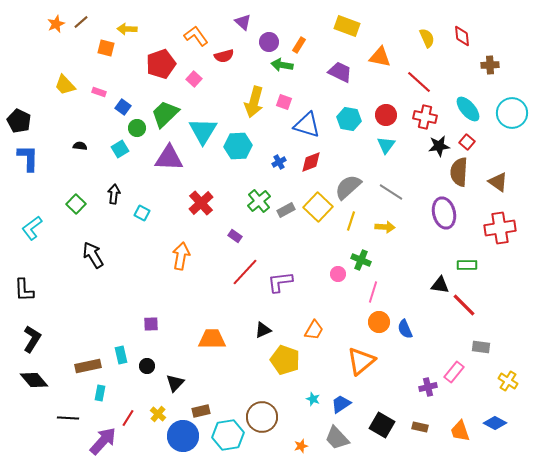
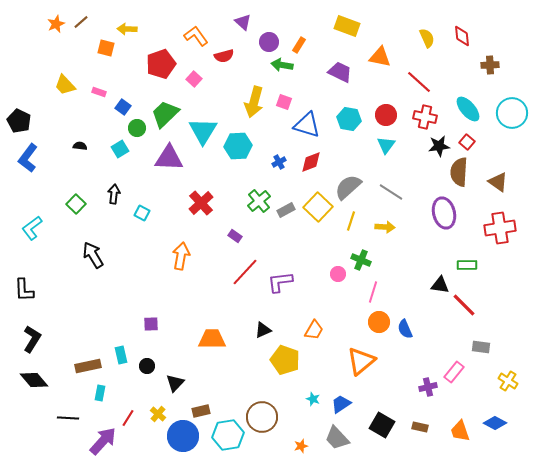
blue L-shape at (28, 158): rotated 144 degrees counterclockwise
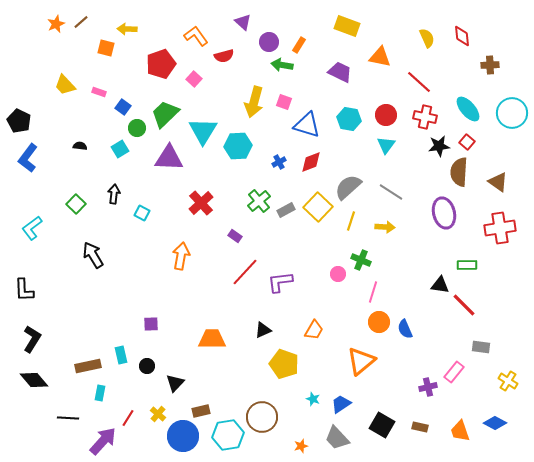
yellow pentagon at (285, 360): moved 1 px left, 4 px down
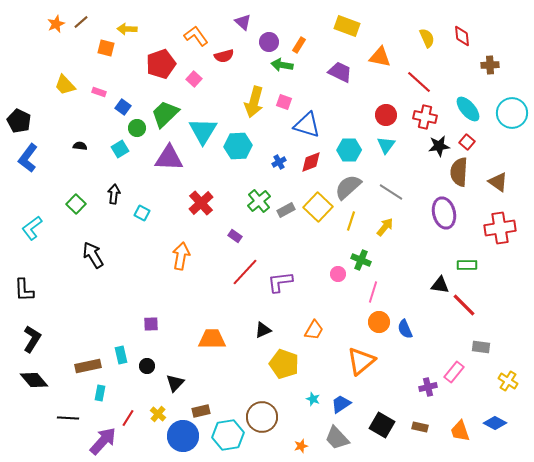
cyan hexagon at (349, 119): moved 31 px down; rotated 10 degrees counterclockwise
yellow arrow at (385, 227): rotated 54 degrees counterclockwise
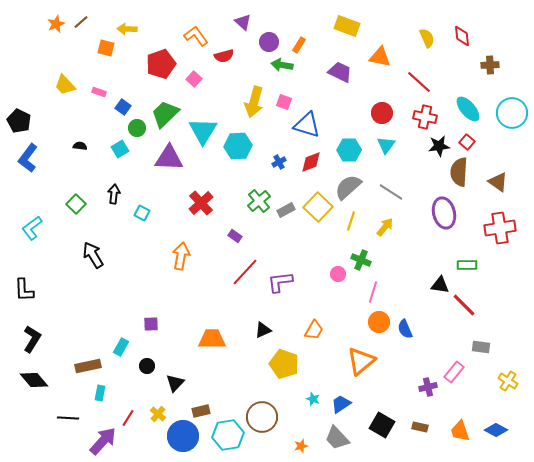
red circle at (386, 115): moved 4 px left, 2 px up
cyan rectangle at (121, 355): moved 8 px up; rotated 42 degrees clockwise
blue diamond at (495, 423): moved 1 px right, 7 px down
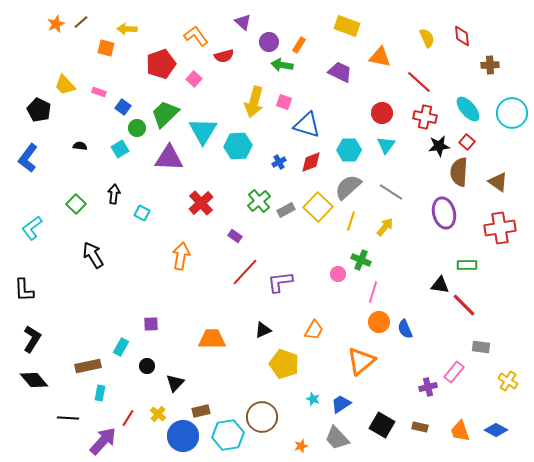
black pentagon at (19, 121): moved 20 px right, 11 px up
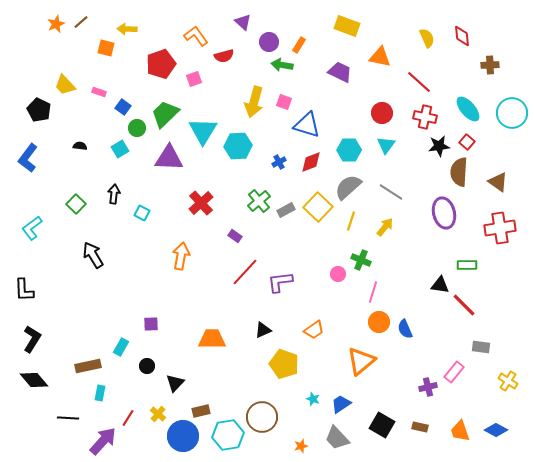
pink square at (194, 79): rotated 28 degrees clockwise
orange trapezoid at (314, 330): rotated 25 degrees clockwise
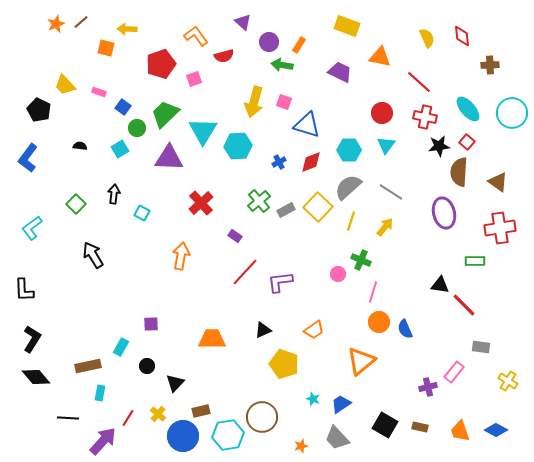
green rectangle at (467, 265): moved 8 px right, 4 px up
black diamond at (34, 380): moved 2 px right, 3 px up
black square at (382, 425): moved 3 px right
